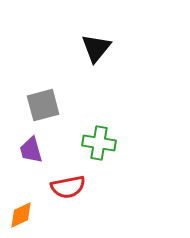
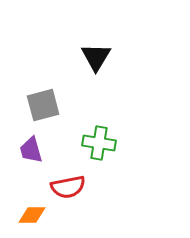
black triangle: moved 9 px down; rotated 8 degrees counterclockwise
orange diamond: moved 11 px right; rotated 24 degrees clockwise
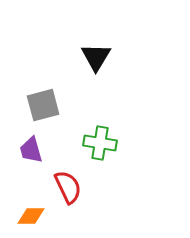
green cross: moved 1 px right
red semicircle: rotated 104 degrees counterclockwise
orange diamond: moved 1 px left, 1 px down
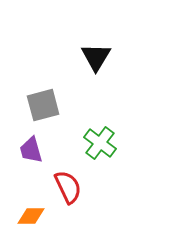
green cross: rotated 28 degrees clockwise
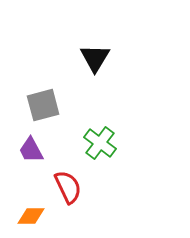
black triangle: moved 1 px left, 1 px down
purple trapezoid: rotated 12 degrees counterclockwise
